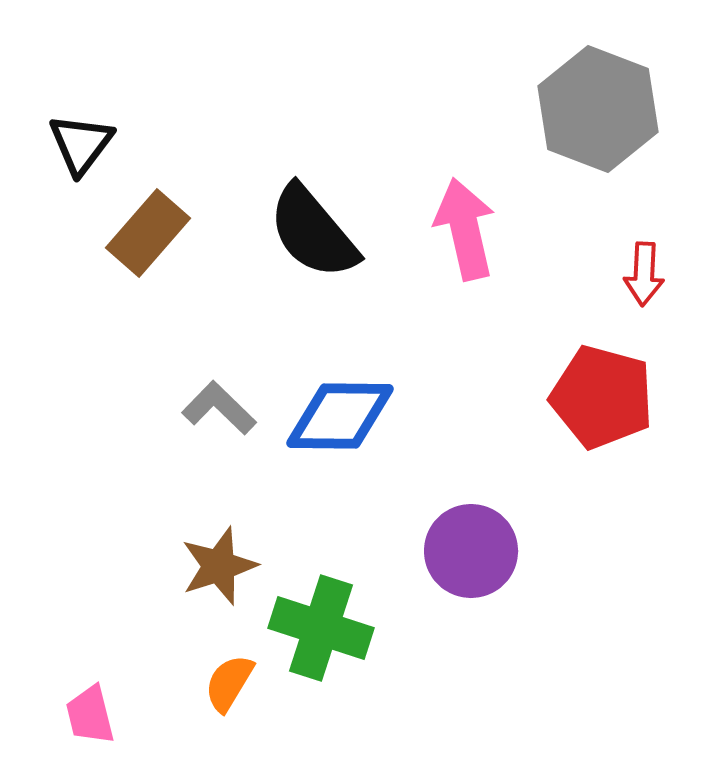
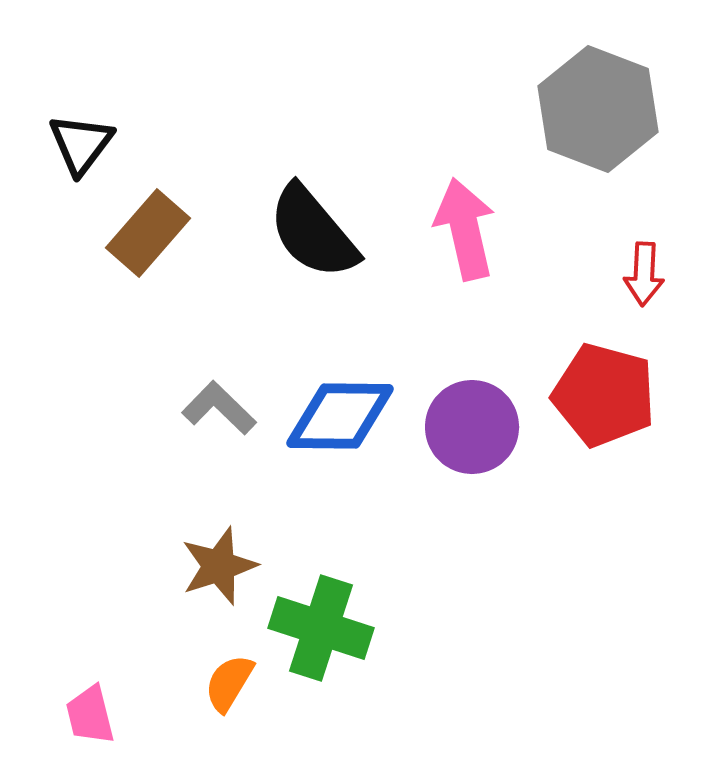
red pentagon: moved 2 px right, 2 px up
purple circle: moved 1 px right, 124 px up
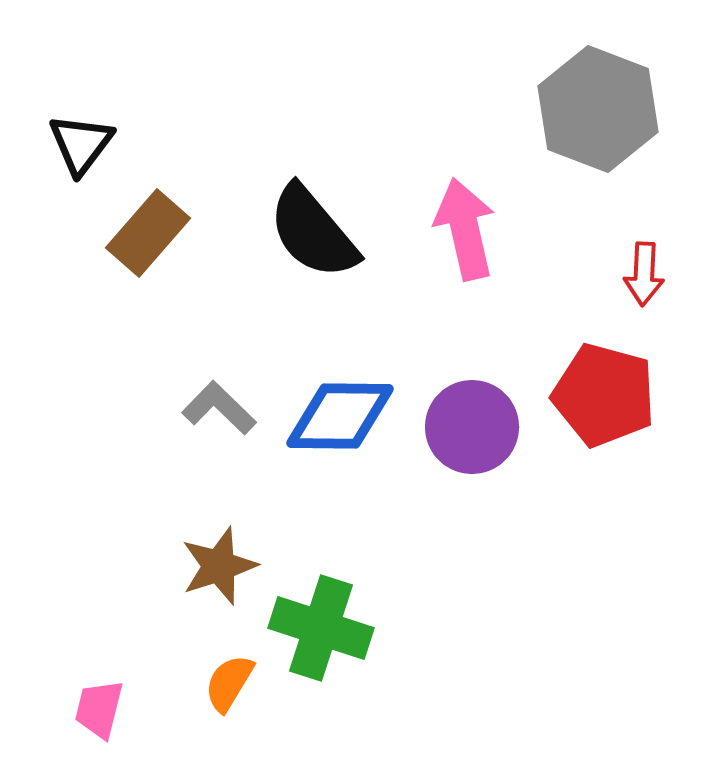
pink trapezoid: moved 9 px right, 6 px up; rotated 28 degrees clockwise
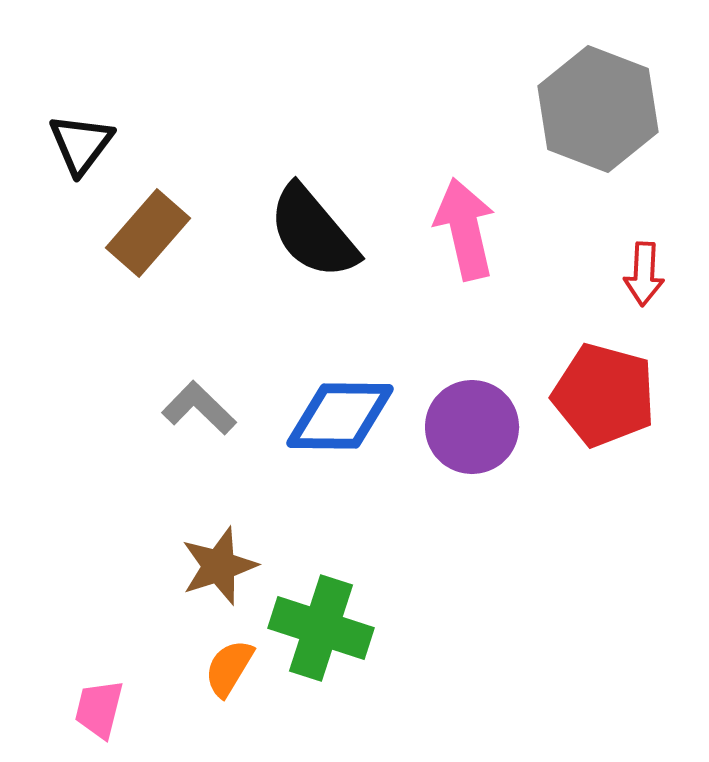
gray L-shape: moved 20 px left
orange semicircle: moved 15 px up
